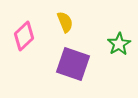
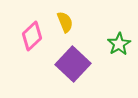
pink diamond: moved 8 px right
purple square: rotated 24 degrees clockwise
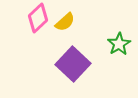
yellow semicircle: rotated 70 degrees clockwise
pink diamond: moved 6 px right, 18 px up
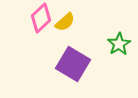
pink diamond: moved 3 px right
purple square: rotated 12 degrees counterclockwise
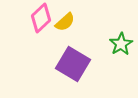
green star: moved 2 px right
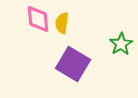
pink diamond: moved 3 px left, 1 px down; rotated 52 degrees counterclockwise
yellow semicircle: moved 3 px left, 1 px down; rotated 140 degrees clockwise
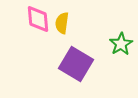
purple square: moved 3 px right
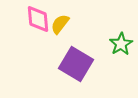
yellow semicircle: moved 2 px left, 1 px down; rotated 30 degrees clockwise
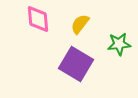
yellow semicircle: moved 20 px right
green star: moved 2 px left; rotated 25 degrees clockwise
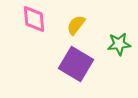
pink diamond: moved 4 px left
yellow semicircle: moved 4 px left, 1 px down
